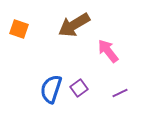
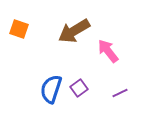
brown arrow: moved 6 px down
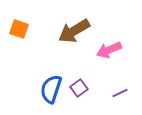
pink arrow: moved 1 px right, 1 px up; rotated 75 degrees counterclockwise
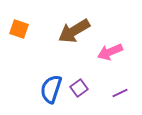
pink arrow: moved 1 px right, 2 px down
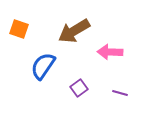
pink arrow: rotated 25 degrees clockwise
blue semicircle: moved 8 px left, 23 px up; rotated 16 degrees clockwise
purple line: rotated 42 degrees clockwise
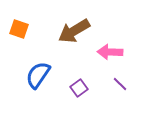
blue semicircle: moved 5 px left, 9 px down
purple line: moved 9 px up; rotated 28 degrees clockwise
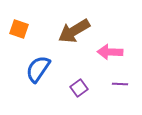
blue semicircle: moved 6 px up
purple line: rotated 42 degrees counterclockwise
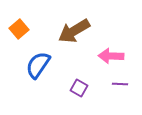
orange square: rotated 30 degrees clockwise
pink arrow: moved 1 px right, 4 px down
blue semicircle: moved 4 px up
purple square: rotated 24 degrees counterclockwise
